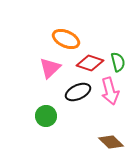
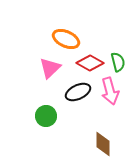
red diamond: rotated 12 degrees clockwise
brown diamond: moved 8 px left, 2 px down; rotated 45 degrees clockwise
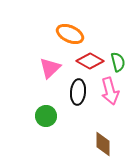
orange ellipse: moved 4 px right, 5 px up
red diamond: moved 2 px up
black ellipse: rotated 60 degrees counterclockwise
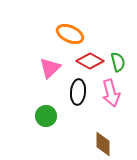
pink arrow: moved 1 px right, 2 px down
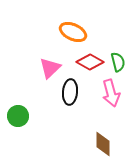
orange ellipse: moved 3 px right, 2 px up
red diamond: moved 1 px down
black ellipse: moved 8 px left
green circle: moved 28 px left
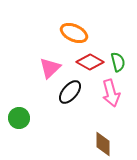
orange ellipse: moved 1 px right, 1 px down
black ellipse: rotated 35 degrees clockwise
green circle: moved 1 px right, 2 px down
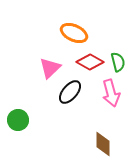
green circle: moved 1 px left, 2 px down
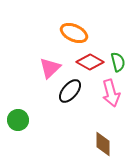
black ellipse: moved 1 px up
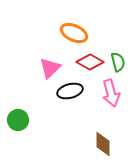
black ellipse: rotated 35 degrees clockwise
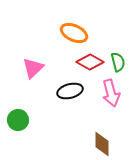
pink triangle: moved 17 px left
brown diamond: moved 1 px left
